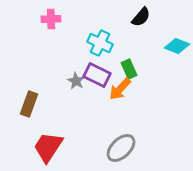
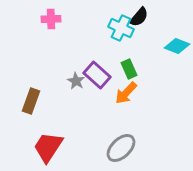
black semicircle: moved 2 px left
cyan cross: moved 21 px right, 15 px up
purple rectangle: rotated 16 degrees clockwise
orange arrow: moved 6 px right, 4 px down
brown rectangle: moved 2 px right, 3 px up
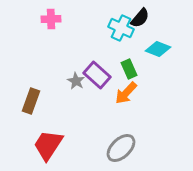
black semicircle: moved 1 px right, 1 px down
cyan diamond: moved 19 px left, 3 px down
red trapezoid: moved 2 px up
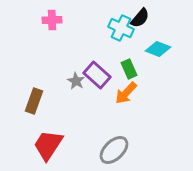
pink cross: moved 1 px right, 1 px down
brown rectangle: moved 3 px right
gray ellipse: moved 7 px left, 2 px down
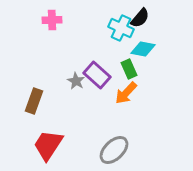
cyan diamond: moved 15 px left; rotated 10 degrees counterclockwise
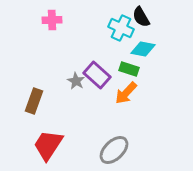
black semicircle: moved 1 px right, 1 px up; rotated 110 degrees clockwise
green rectangle: rotated 48 degrees counterclockwise
